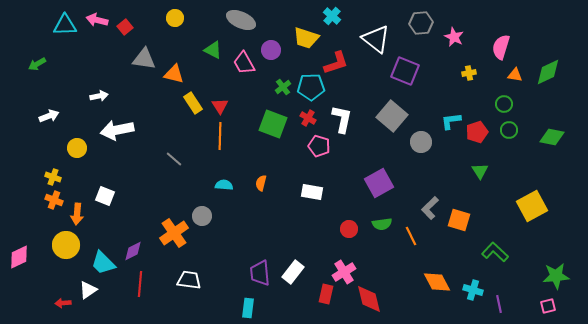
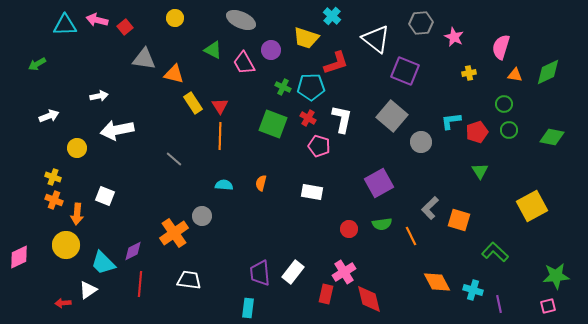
green cross at (283, 87): rotated 28 degrees counterclockwise
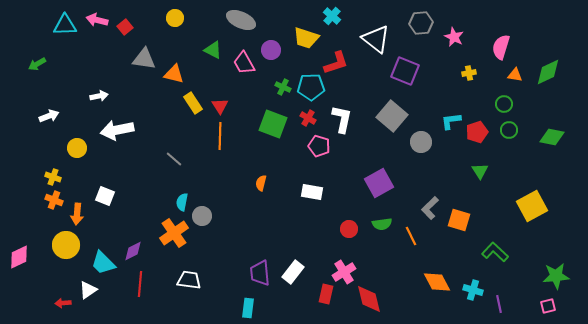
cyan semicircle at (224, 185): moved 42 px left, 17 px down; rotated 84 degrees counterclockwise
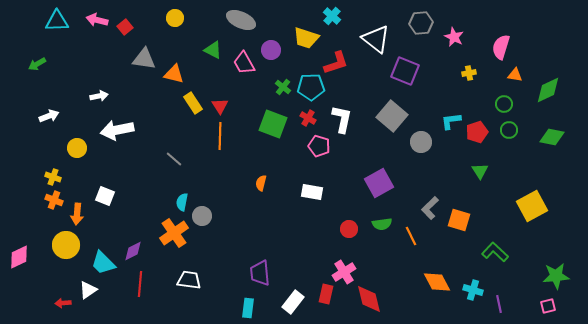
cyan triangle at (65, 25): moved 8 px left, 4 px up
green diamond at (548, 72): moved 18 px down
green cross at (283, 87): rotated 14 degrees clockwise
white rectangle at (293, 272): moved 30 px down
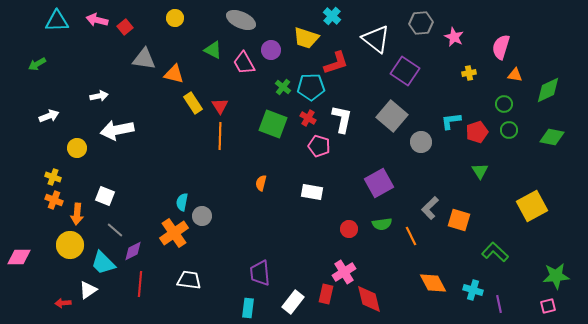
purple square at (405, 71): rotated 12 degrees clockwise
gray line at (174, 159): moved 59 px left, 71 px down
yellow circle at (66, 245): moved 4 px right
pink diamond at (19, 257): rotated 25 degrees clockwise
orange diamond at (437, 282): moved 4 px left, 1 px down
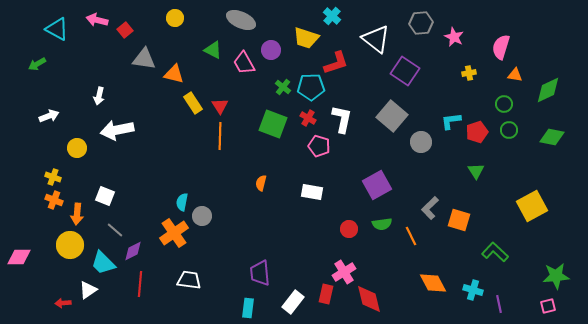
cyan triangle at (57, 21): moved 8 px down; rotated 30 degrees clockwise
red square at (125, 27): moved 3 px down
white arrow at (99, 96): rotated 114 degrees clockwise
green triangle at (480, 171): moved 4 px left
purple square at (379, 183): moved 2 px left, 2 px down
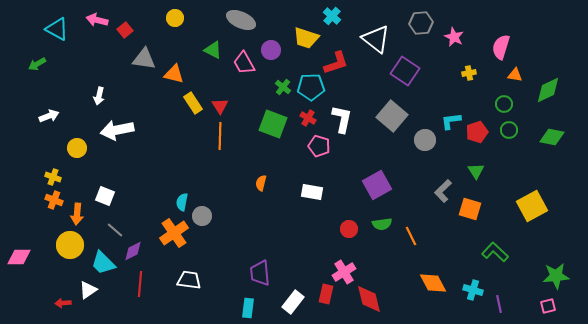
gray circle at (421, 142): moved 4 px right, 2 px up
gray L-shape at (430, 208): moved 13 px right, 17 px up
orange square at (459, 220): moved 11 px right, 11 px up
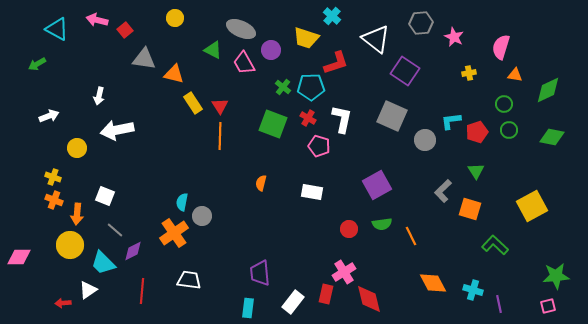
gray ellipse at (241, 20): moved 9 px down
gray square at (392, 116): rotated 16 degrees counterclockwise
green L-shape at (495, 252): moved 7 px up
red line at (140, 284): moved 2 px right, 7 px down
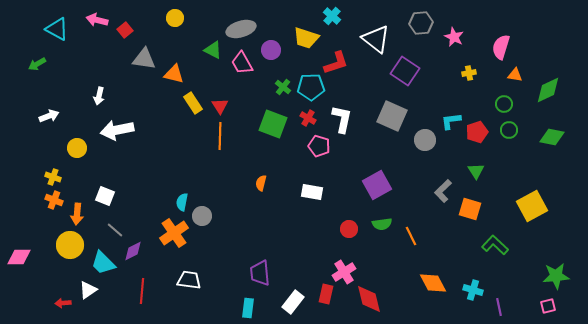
gray ellipse at (241, 29): rotated 40 degrees counterclockwise
pink trapezoid at (244, 63): moved 2 px left
purple line at (499, 304): moved 3 px down
